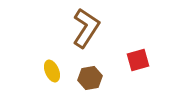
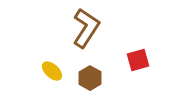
yellow ellipse: rotated 25 degrees counterclockwise
brown hexagon: rotated 20 degrees counterclockwise
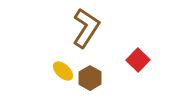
red square: rotated 30 degrees counterclockwise
yellow ellipse: moved 11 px right
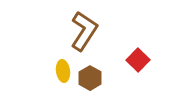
brown L-shape: moved 2 px left, 3 px down
yellow ellipse: rotated 40 degrees clockwise
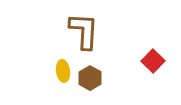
brown L-shape: rotated 30 degrees counterclockwise
red square: moved 15 px right, 1 px down
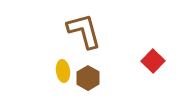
brown L-shape: rotated 18 degrees counterclockwise
brown hexagon: moved 2 px left
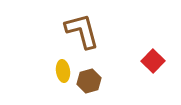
brown L-shape: moved 2 px left
brown hexagon: moved 1 px right, 3 px down; rotated 15 degrees clockwise
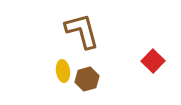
brown hexagon: moved 2 px left, 2 px up
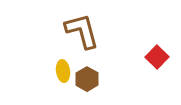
red square: moved 4 px right, 4 px up
brown hexagon: rotated 15 degrees counterclockwise
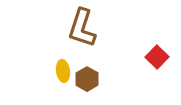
brown L-shape: moved 3 px up; rotated 147 degrees counterclockwise
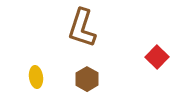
yellow ellipse: moved 27 px left, 6 px down
